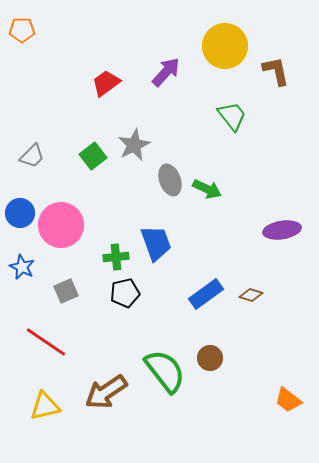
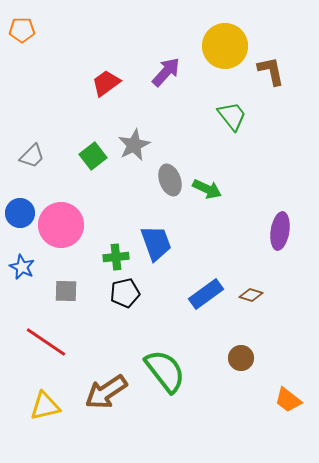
brown L-shape: moved 5 px left
purple ellipse: moved 2 px left, 1 px down; rotated 72 degrees counterclockwise
gray square: rotated 25 degrees clockwise
brown circle: moved 31 px right
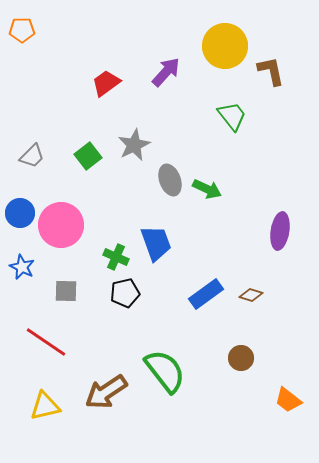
green square: moved 5 px left
green cross: rotated 30 degrees clockwise
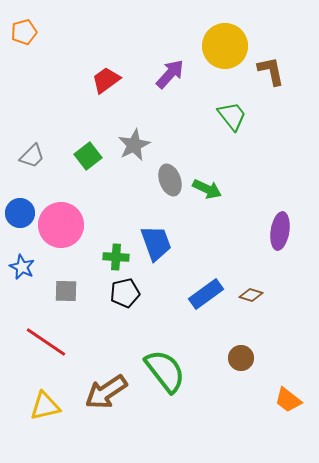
orange pentagon: moved 2 px right, 2 px down; rotated 15 degrees counterclockwise
purple arrow: moved 4 px right, 2 px down
red trapezoid: moved 3 px up
green cross: rotated 20 degrees counterclockwise
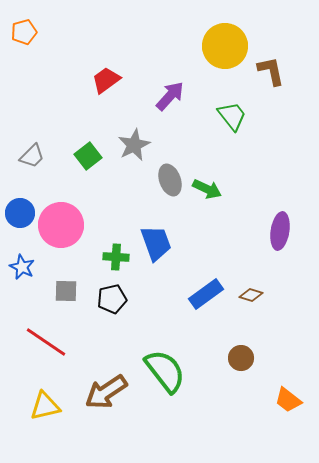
purple arrow: moved 22 px down
black pentagon: moved 13 px left, 6 px down
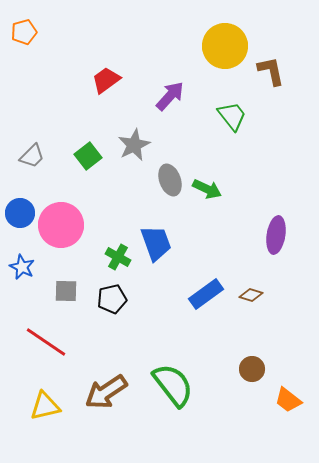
purple ellipse: moved 4 px left, 4 px down
green cross: moved 2 px right; rotated 25 degrees clockwise
brown circle: moved 11 px right, 11 px down
green semicircle: moved 8 px right, 14 px down
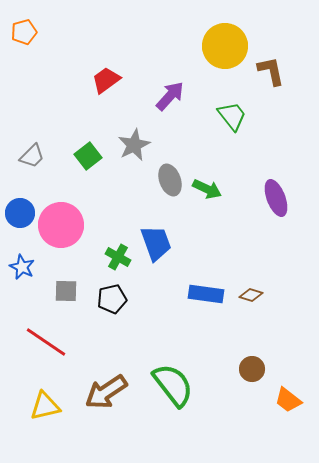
purple ellipse: moved 37 px up; rotated 30 degrees counterclockwise
blue rectangle: rotated 44 degrees clockwise
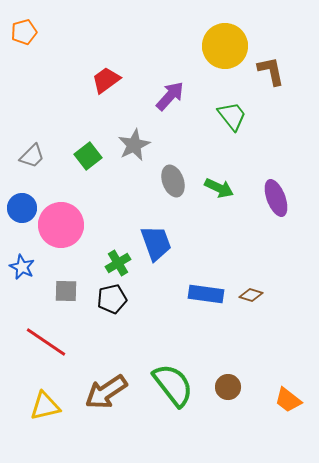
gray ellipse: moved 3 px right, 1 px down
green arrow: moved 12 px right, 1 px up
blue circle: moved 2 px right, 5 px up
green cross: moved 6 px down; rotated 30 degrees clockwise
brown circle: moved 24 px left, 18 px down
